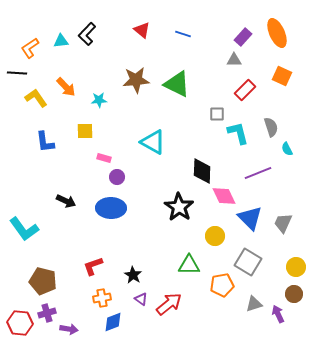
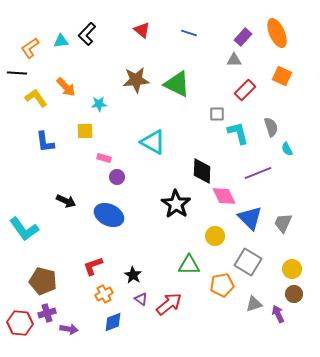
blue line at (183, 34): moved 6 px right, 1 px up
cyan star at (99, 100): moved 4 px down
black star at (179, 207): moved 3 px left, 3 px up
blue ellipse at (111, 208): moved 2 px left, 7 px down; rotated 24 degrees clockwise
yellow circle at (296, 267): moved 4 px left, 2 px down
orange cross at (102, 298): moved 2 px right, 4 px up; rotated 18 degrees counterclockwise
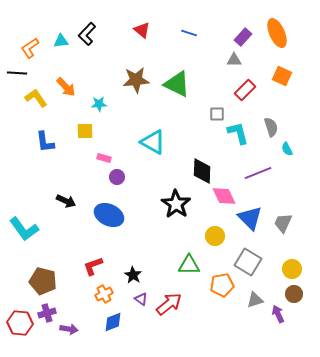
gray triangle at (254, 304): moved 1 px right, 4 px up
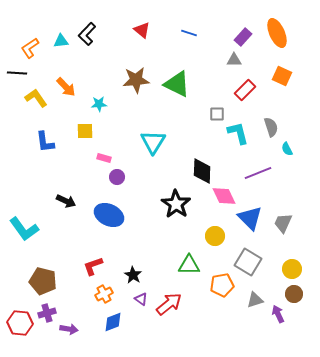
cyan triangle at (153, 142): rotated 32 degrees clockwise
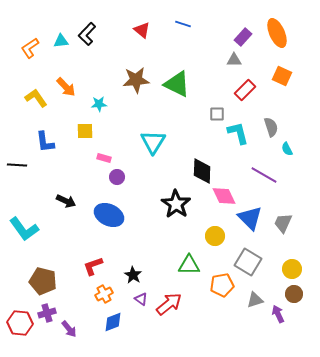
blue line at (189, 33): moved 6 px left, 9 px up
black line at (17, 73): moved 92 px down
purple line at (258, 173): moved 6 px right, 2 px down; rotated 52 degrees clockwise
purple arrow at (69, 329): rotated 42 degrees clockwise
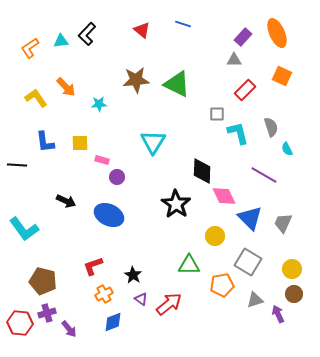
yellow square at (85, 131): moved 5 px left, 12 px down
pink rectangle at (104, 158): moved 2 px left, 2 px down
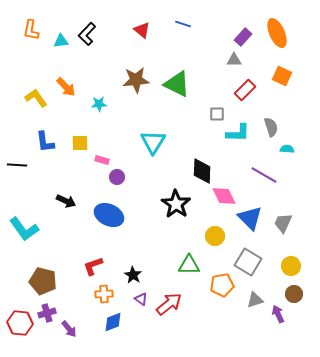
orange L-shape at (30, 48): moved 1 px right, 18 px up; rotated 45 degrees counterclockwise
cyan L-shape at (238, 133): rotated 105 degrees clockwise
cyan semicircle at (287, 149): rotated 120 degrees clockwise
yellow circle at (292, 269): moved 1 px left, 3 px up
orange cross at (104, 294): rotated 24 degrees clockwise
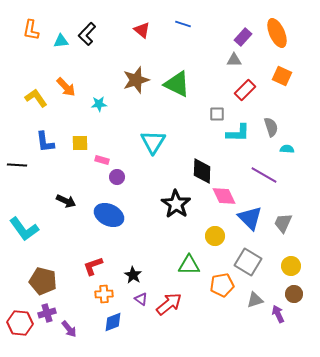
brown star at (136, 80): rotated 12 degrees counterclockwise
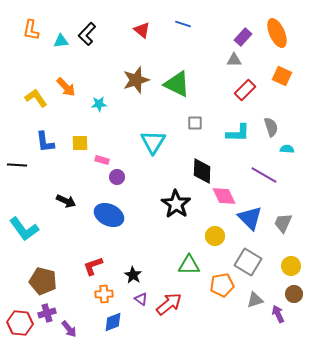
gray square at (217, 114): moved 22 px left, 9 px down
